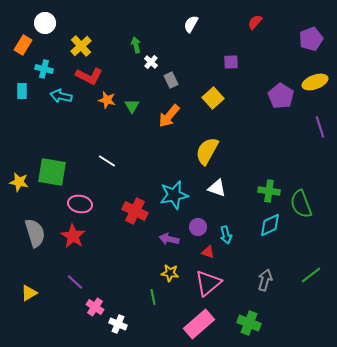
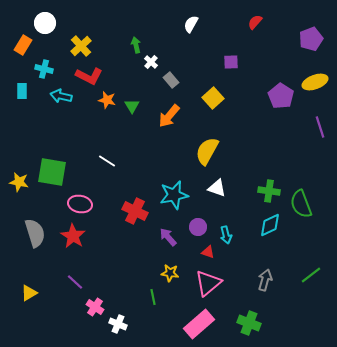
gray rectangle at (171, 80): rotated 14 degrees counterclockwise
purple arrow at (169, 239): moved 1 px left, 2 px up; rotated 36 degrees clockwise
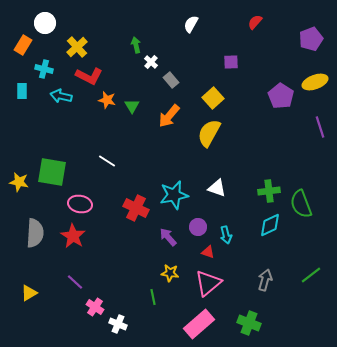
yellow cross at (81, 46): moved 4 px left, 1 px down
yellow semicircle at (207, 151): moved 2 px right, 18 px up
green cross at (269, 191): rotated 15 degrees counterclockwise
red cross at (135, 211): moved 1 px right, 3 px up
gray semicircle at (35, 233): rotated 20 degrees clockwise
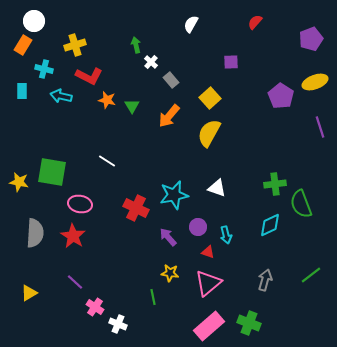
white circle at (45, 23): moved 11 px left, 2 px up
yellow cross at (77, 47): moved 2 px left, 2 px up; rotated 25 degrees clockwise
yellow square at (213, 98): moved 3 px left
green cross at (269, 191): moved 6 px right, 7 px up
pink rectangle at (199, 324): moved 10 px right, 2 px down
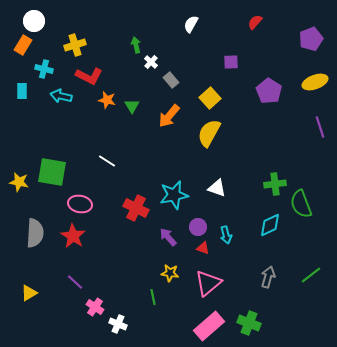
purple pentagon at (281, 96): moved 12 px left, 5 px up
red triangle at (208, 252): moved 5 px left, 4 px up
gray arrow at (265, 280): moved 3 px right, 3 px up
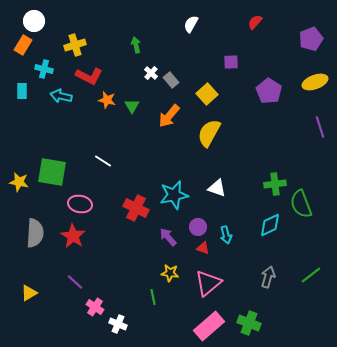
white cross at (151, 62): moved 11 px down
yellow square at (210, 98): moved 3 px left, 4 px up
white line at (107, 161): moved 4 px left
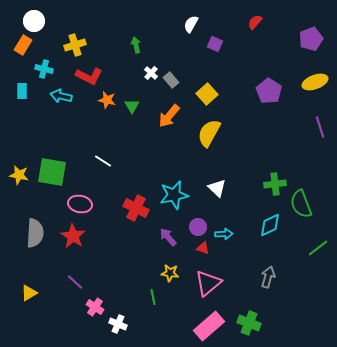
purple square at (231, 62): moved 16 px left, 18 px up; rotated 28 degrees clockwise
yellow star at (19, 182): moved 7 px up
white triangle at (217, 188): rotated 24 degrees clockwise
cyan arrow at (226, 235): moved 2 px left, 1 px up; rotated 78 degrees counterclockwise
green line at (311, 275): moved 7 px right, 27 px up
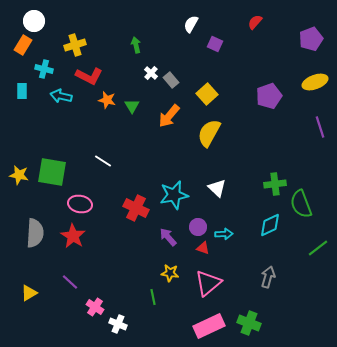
purple pentagon at (269, 91): moved 5 px down; rotated 20 degrees clockwise
purple line at (75, 282): moved 5 px left
pink rectangle at (209, 326): rotated 16 degrees clockwise
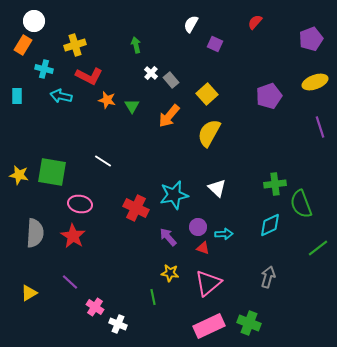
cyan rectangle at (22, 91): moved 5 px left, 5 px down
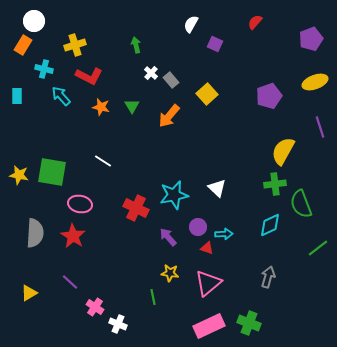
cyan arrow at (61, 96): rotated 35 degrees clockwise
orange star at (107, 100): moved 6 px left, 7 px down
yellow semicircle at (209, 133): moved 74 px right, 18 px down
red triangle at (203, 248): moved 4 px right
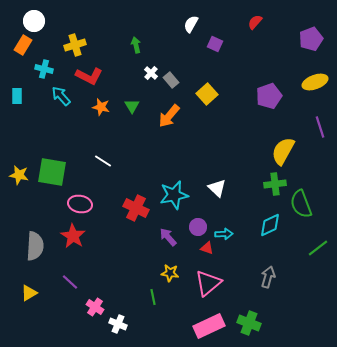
gray semicircle at (35, 233): moved 13 px down
